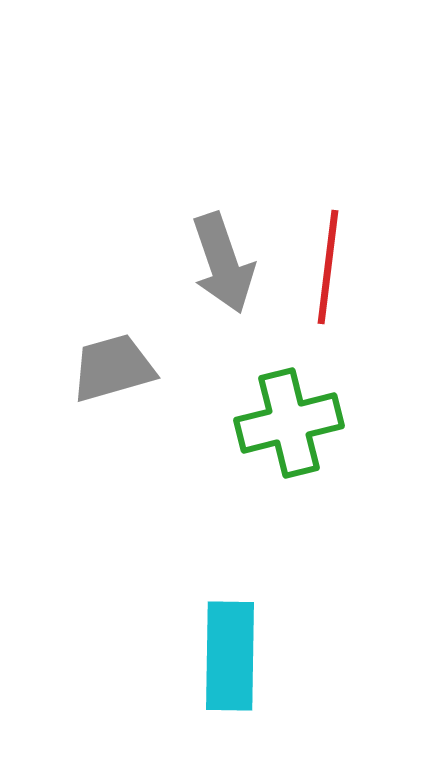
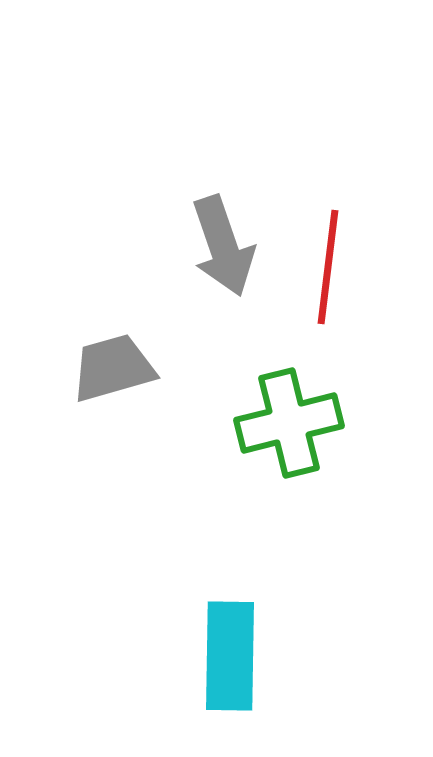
gray arrow: moved 17 px up
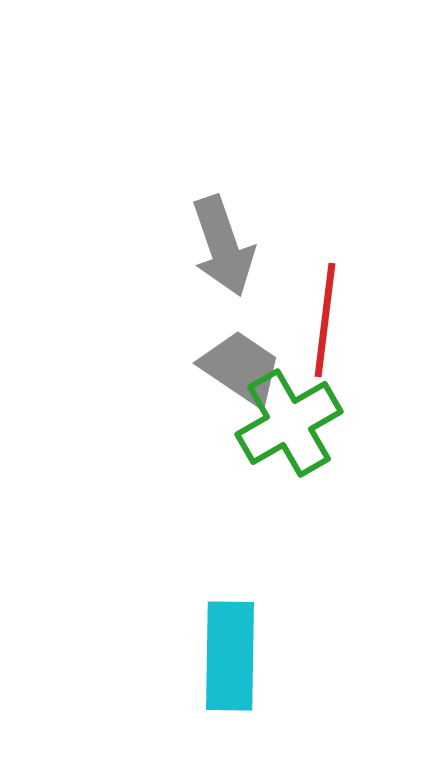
red line: moved 3 px left, 53 px down
gray trapezoid: moved 128 px right; rotated 50 degrees clockwise
green cross: rotated 16 degrees counterclockwise
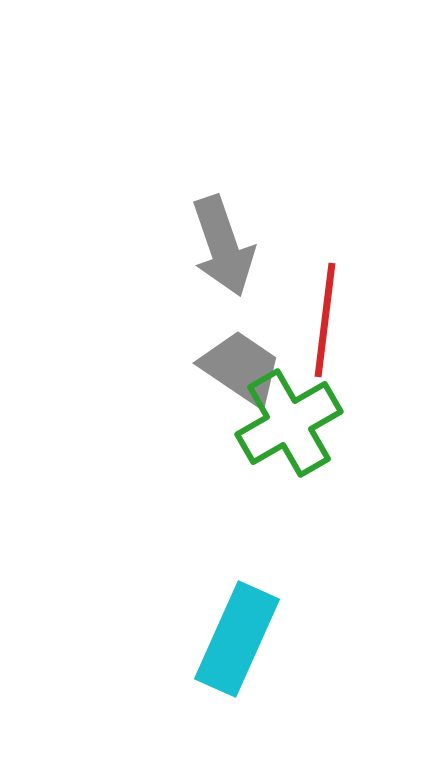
cyan rectangle: moved 7 px right, 17 px up; rotated 23 degrees clockwise
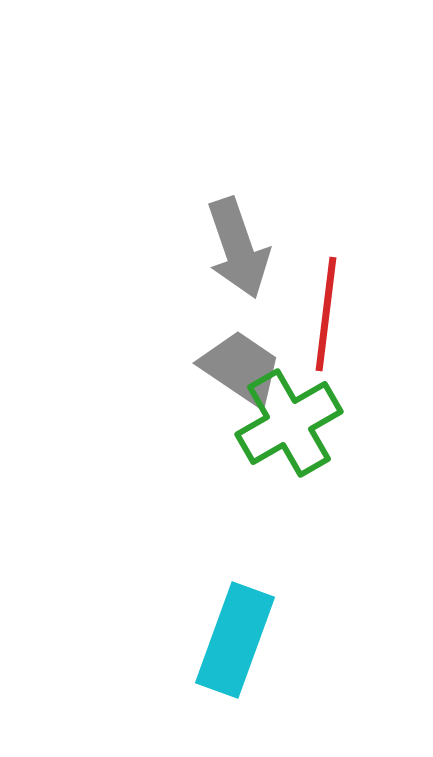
gray arrow: moved 15 px right, 2 px down
red line: moved 1 px right, 6 px up
cyan rectangle: moved 2 px left, 1 px down; rotated 4 degrees counterclockwise
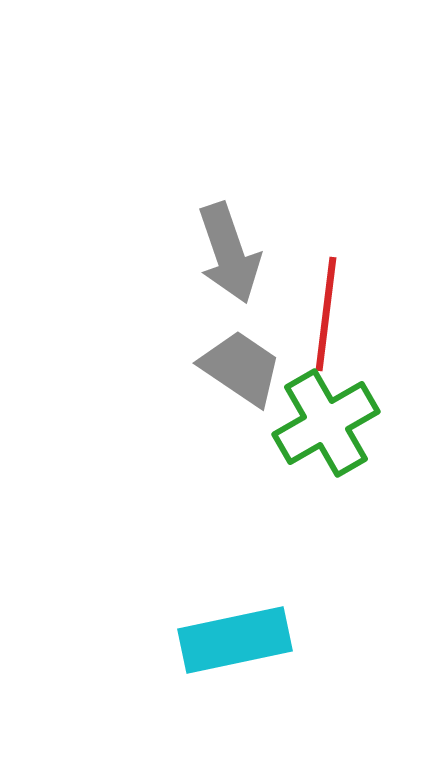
gray arrow: moved 9 px left, 5 px down
green cross: moved 37 px right
cyan rectangle: rotated 58 degrees clockwise
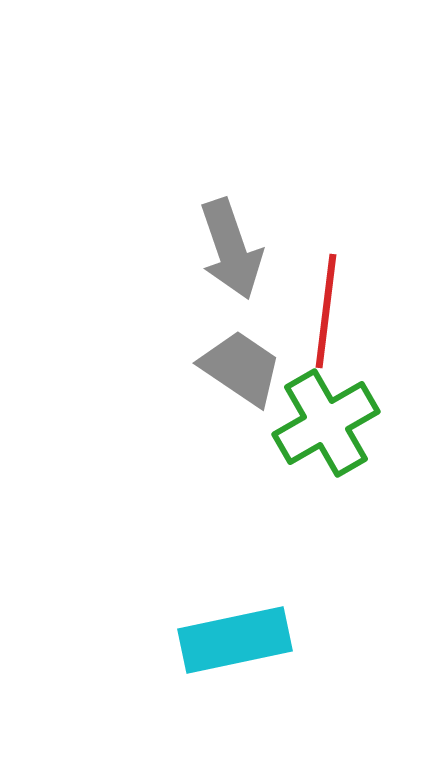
gray arrow: moved 2 px right, 4 px up
red line: moved 3 px up
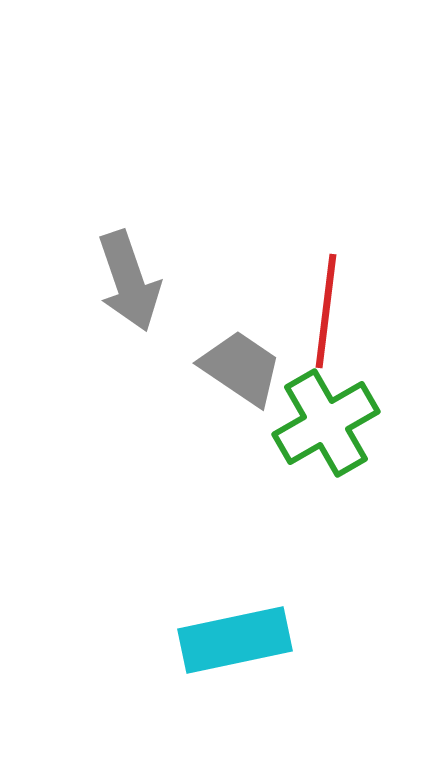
gray arrow: moved 102 px left, 32 px down
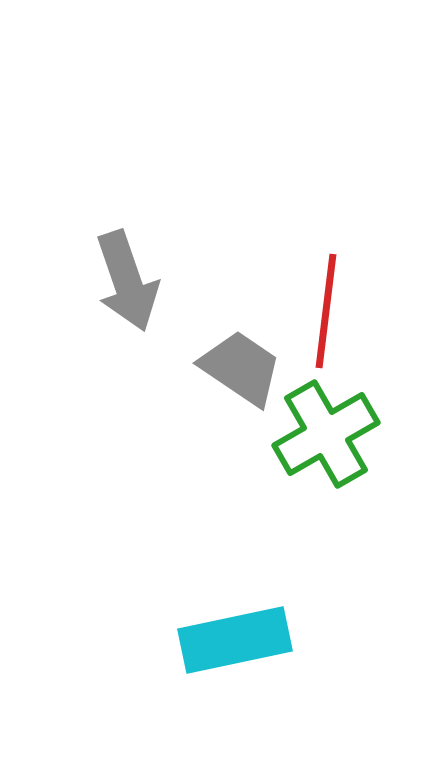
gray arrow: moved 2 px left
green cross: moved 11 px down
